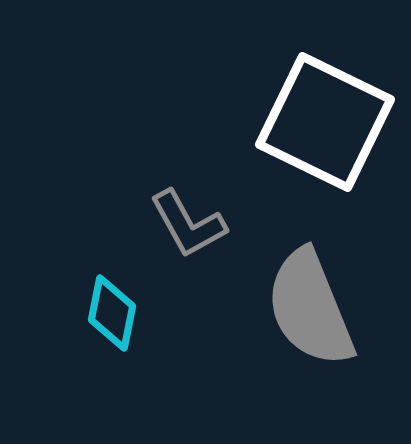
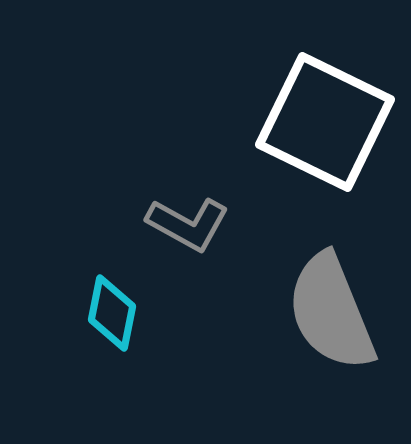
gray L-shape: rotated 32 degrees counterclockwise
gray semicircle: moved 21 px right, 4 px down
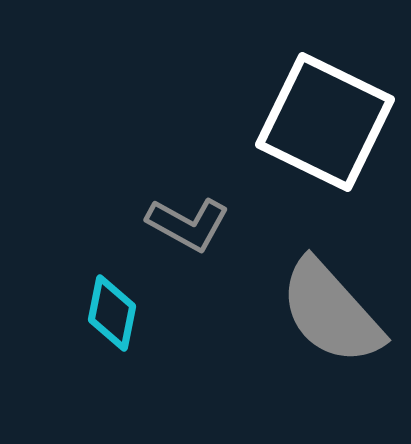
gray semicircle: rotated 20 degrees counterclockwise
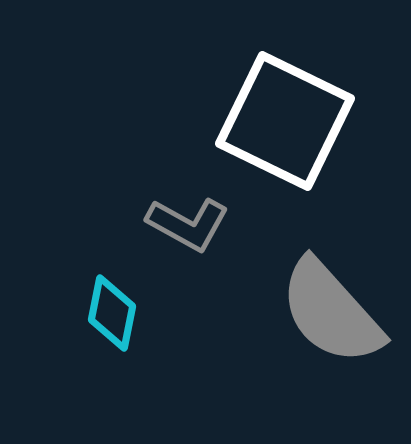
white square: moved 40 px left, 1 px up
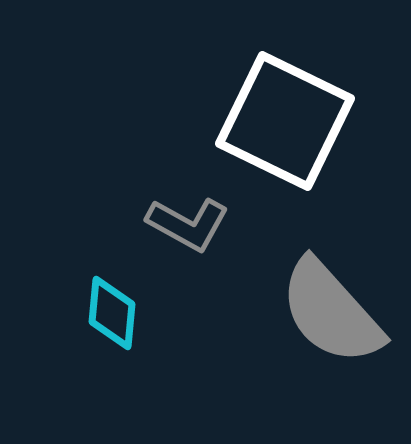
cyan diamond: rotated 6 degrees counterclockwise
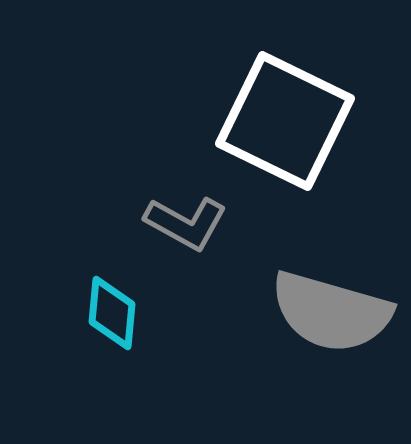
gray L-shape: moved 2 px left, 1 px up
gray semicircle: rotated 32 degrees counterclockwise
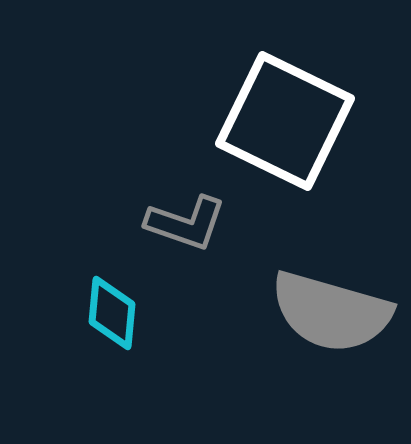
gray L-shape: rotated 10 degrees counterclockwise
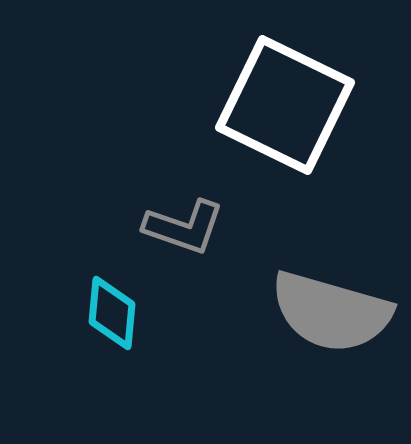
white square: moved 16 px up
gray L-shape: moved 2 px left, 4 px down
